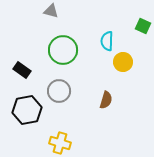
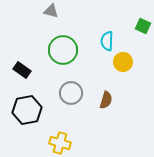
gray circle: moved 12 px right, 2 px down
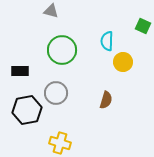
green circle: moved 1 px left
black rectangle: moved 2 px left, 1 px down; rotated 36 degrees counterclockwise
gray circle: moved 15 px left
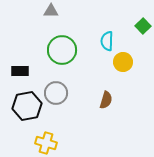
gray triangle: rotated 14 degrees counterclockwise
green square: rotated 21 degrees clockwise
black hexagon: moved 4 px up
yellow cross: moved 14 px left
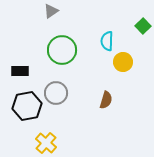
gray triangle: rotated 35 degrees counterclockwise
yellow cross: rotated 25 degrees clockwise
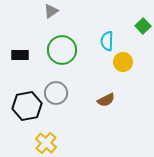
black rectangle: moved 16 px up
brown semicircle: rotated 48 degrees clockwise
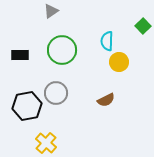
yellow circle: moved 4 px left
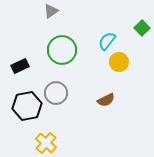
green square: moved 1 px left, 2 px down
cyan semicircle: rotated 36 degrees clockwise
black rectangle: moved 11 px down; rotated 24 degrees counterclockwise
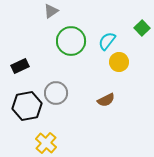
green circle: moved 9 px right, 9 px up
